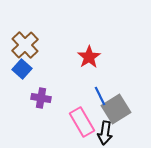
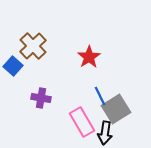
brown cross: moved 8 px right, 1 px down
blue square: moved 9 px left, 3 px up
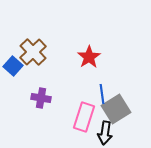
brown cross: moved 6 px down
blue line: moved 2 px right, 2 px up; rotated 18 degrees clockwise
pink rectangle: moved 2 px right, 5 px up; rotated 48 degrees clockwise
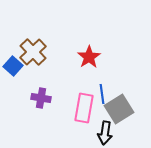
gray square: moved 3 px right
pink rectangle: moved 9 px up; rotated 8 degrees counterclockwise
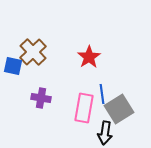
blue square: rotated 30 degrees counterclockwise
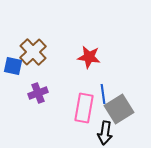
red star: rotated 30 degrees counterclockwise
blue line: moved 1 px right
purple cross: moved 3 px left, 5 px up; rotated 30 degrees counterclockwise
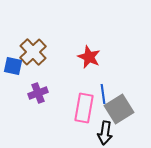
red star: rotated 15 degrees clockwise
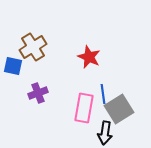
brown cross: moved 5 px up; rotated 12 degrees clockwise
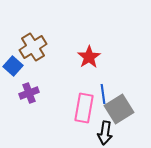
red star: rotated 15 degrees clockwise
blue square: rotated 30 degrees clockwise
purple cross: moved 9 px left
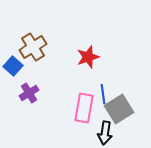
red star: moved 1 px left; rotated 15 degrees clockwise
purple cross: rotated 12 degrees counterclockwise
